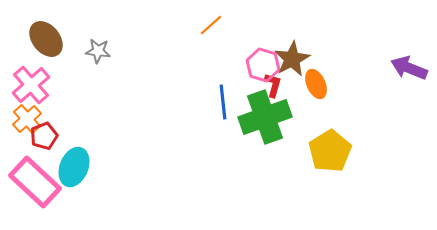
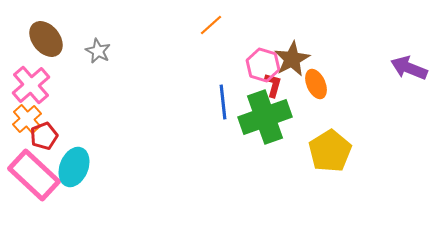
gray star: rotated 20 degrees clockwise
pink rectangle: moved 1 px left, 7 px up
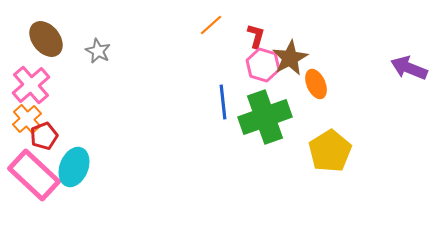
brown star: moved 2 px left, 1 px up
red L-shape: moved 17 px left, 49 px up
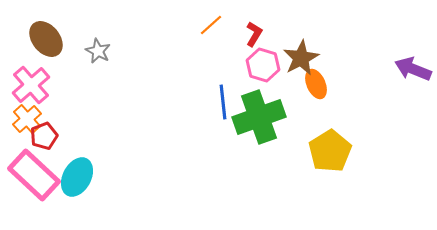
red L-shape: moved 2 px left, 2 px up; rotated 15 degrees clockwise
brown star: moved 11 px right
purple arrow: moved 4 px right, 1 px down
green cross: moved 6 px left
cyan ellipse: moved 3 px right, 10 px down; rotated 6 degrees clockwise
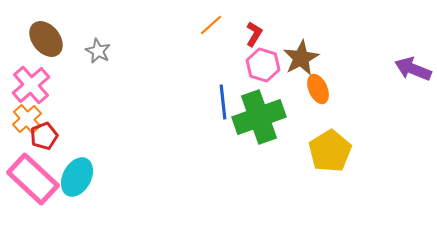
orange ellipse: moved 2 px right, 5 px down
pink rectangle: moved 1 px left, 4 px down
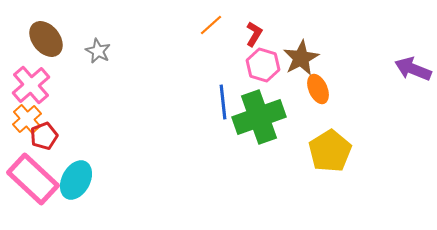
cyan ellipse: moved 1 px left, 3 px down
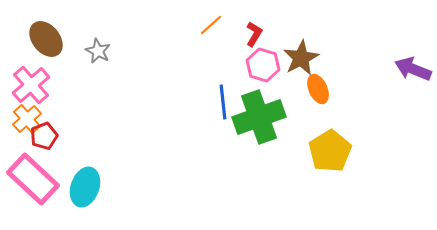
cyan ellipse: moved 9 px right, 7 px down; rotated 9 degrees counterclockwise
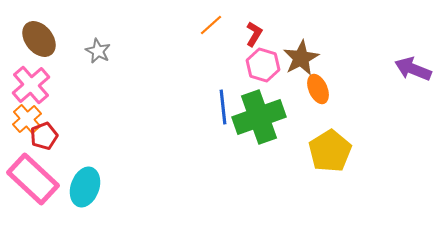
brown ellipse: moved 7 px left
blue line: moved 5 px down
